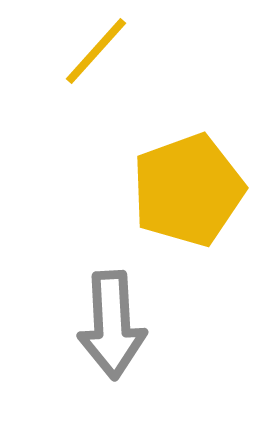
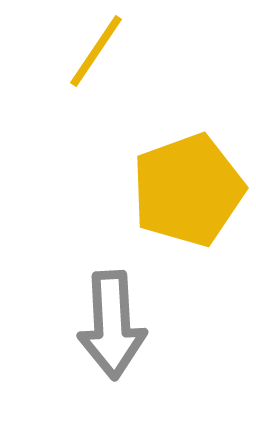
yellow line: rotated 8 degrees counterclockwise
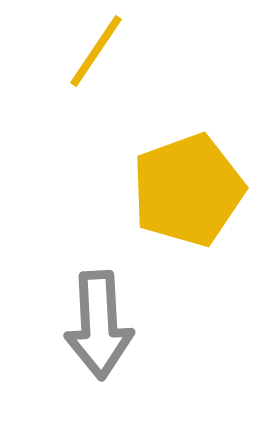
gray arrow: moved 13 px left
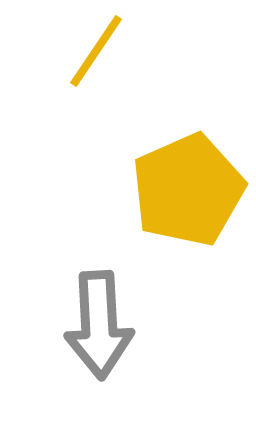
yellow pentagon: rotated 4 degrees counterclockwise
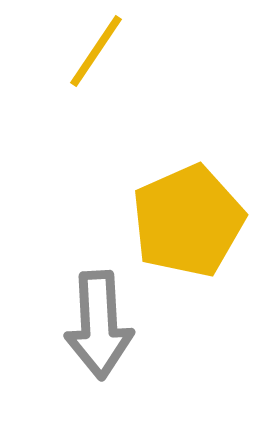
yellow pentagon: moved 31 px down
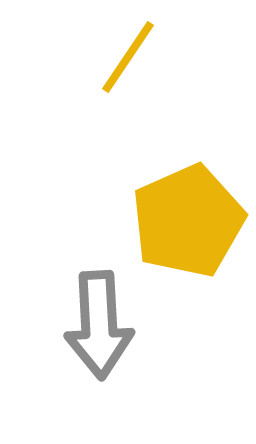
yellow line: moved 32 px right, 6 px down
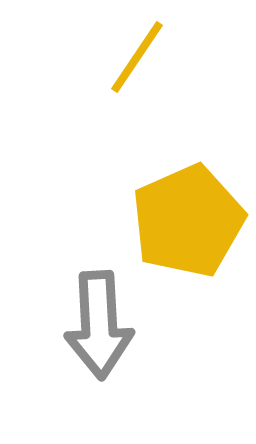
yellow line: moved 9 px right
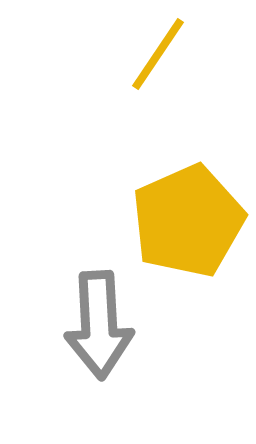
yellow line: moved 21 px right, 3 px up
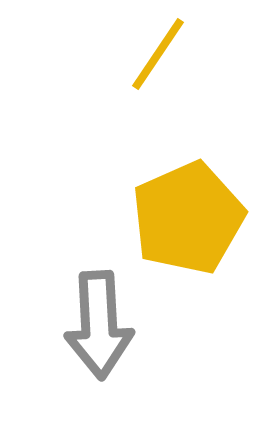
yellow pentagon: moved 3 px up
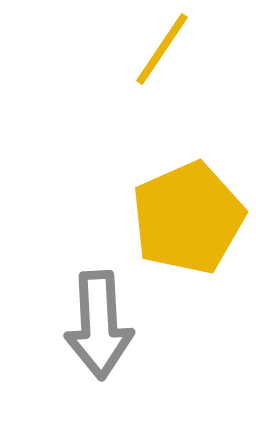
yellow line: moved 4 px right, 5 px up
